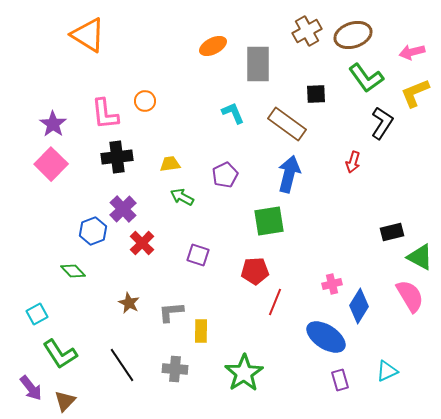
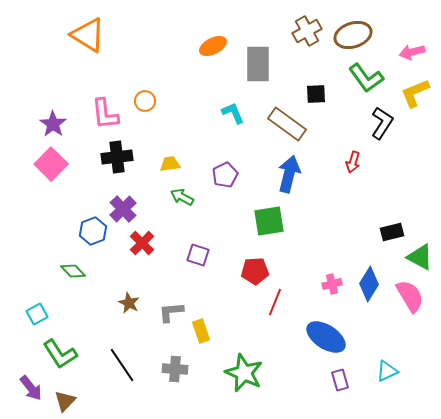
blue diamond at (359, 306): moved 10 px right, 22 px up
yellow rectangle at (201, 331): rotated 20 degrees counterclockwise
green star at (244, 373): rotated 15 degrees counterclockwise
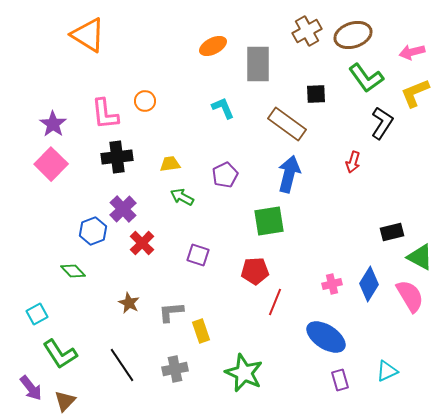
cyan L-shape at (233, 113): moved 10 px left, 5 px up
gray cross at (175, 369): rotated 15 degrees counterclockwise
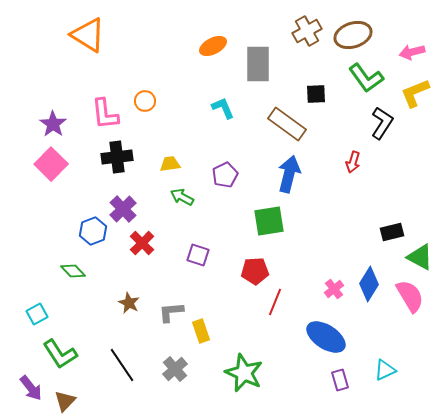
pink cross at (332, 284): moved 2 px right, 5 px down; rotated 24 degrees counterclockwise
gray cross at (175, 369): rotated 30 degrees counterclockwise
cyan triangle at (387, 371): moved 2 px left, 1 px up
